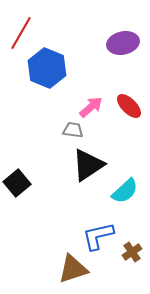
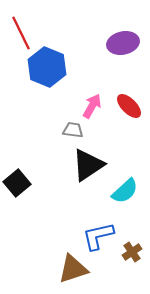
red line: rotated 56 degrees counterclockwise
blue hexagon: moved 1 px up
pink arrow: moved 1 px right, 1 px up; rotated 20 degrees counterclockwise
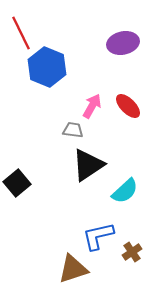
red ellipse: moved 1 px left
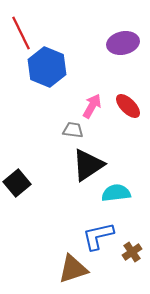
cyan semicircle: moved 9 px left, 2 px down; rotated 144 degrees counterclockwise
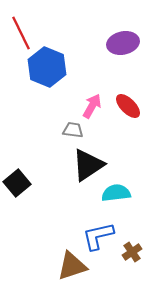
brown triangle: moved 1 px left, 3 px up
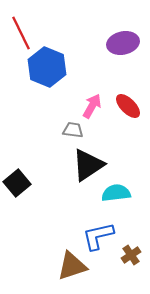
brown cross: moved 1 px left, 3 px down
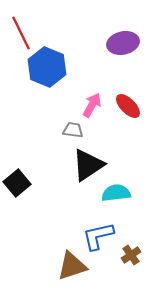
pink arrow: moved 1 px up
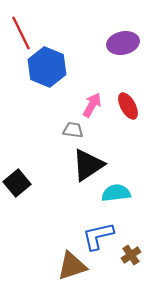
red ellipse: rotated 16 degrees clockwise
